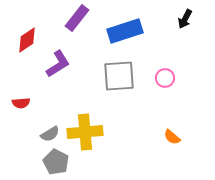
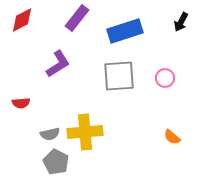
black arrow: moved 4 px left, 3 px down
red diamond: moved 5 px left, 20 px up; rotated 8 degrees clockwise
gray semicircle: rotated 18 degrees clockwise
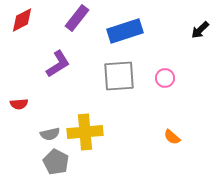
black arrow: moved 19 px right, 8 px down; rotated 18 degrees clockwise
red semicircle: moved 2 px left, 1 px down
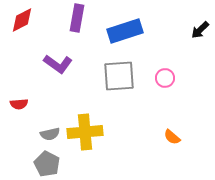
purple rectangle: rotated 28 degrees counterclockwise
purple L-shape: rotated 68 degrees clockwise
gray pentagon: moved 9 px left, 2 px down
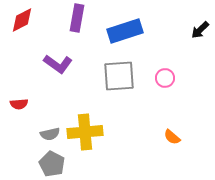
gray pentagon: moved 5 px right
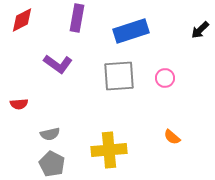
blue rectangle: moved 6 px right
yellow cross: moved 24 px right, 18 px down
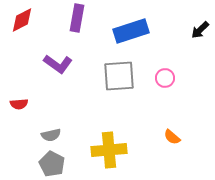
gray semicircle: moved 1 px right, 1 px down
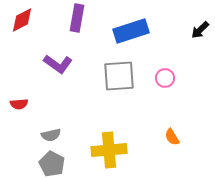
orange semicircle: rotated 18 degrees clockwise
